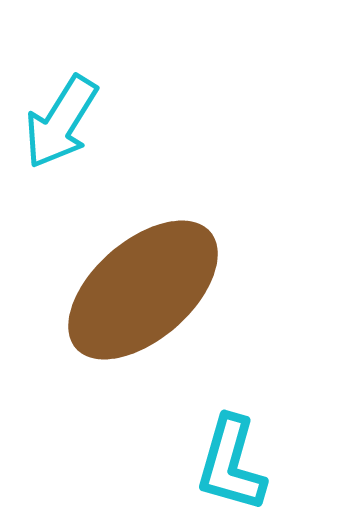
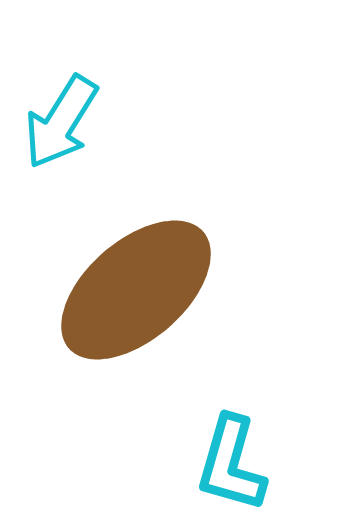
brown ellipse: moved 7 px left
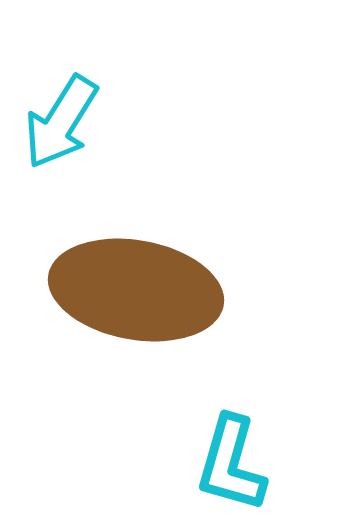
brown ellipse: rotated 51 degrees clockwise
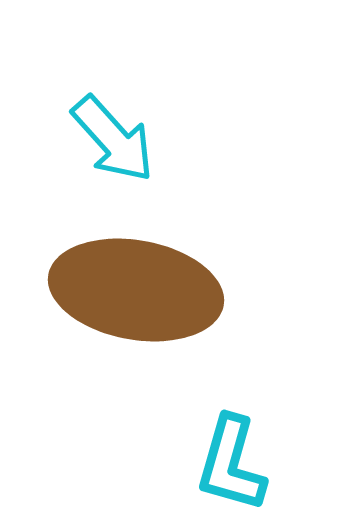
cyan arrow: moved 52 px right, 17 px down; rotated 74 degrees counterclockwise
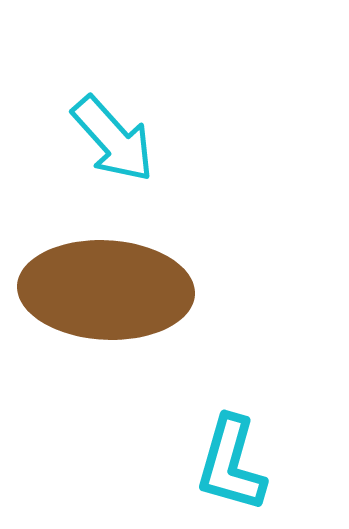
brown ellipse: moved 30 px left; rotated 7 degrees counterclockwise
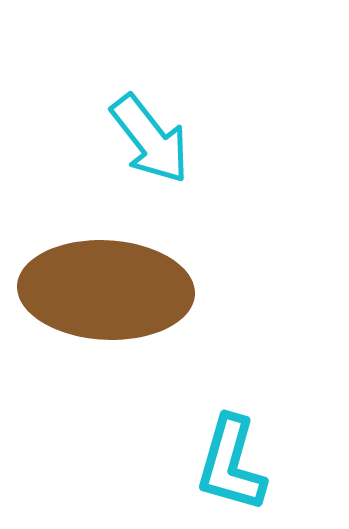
cyan arrow: moved 37 px right; rotated 4 degrees clockwise
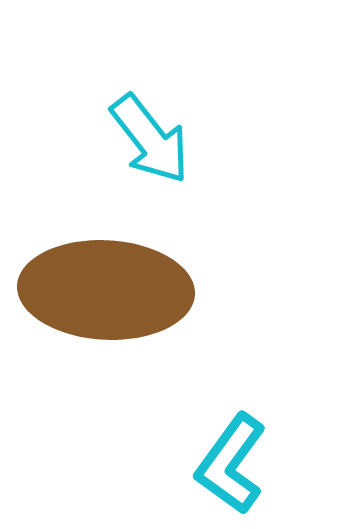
cyan L-shape: rotated 20 degrees clockwise
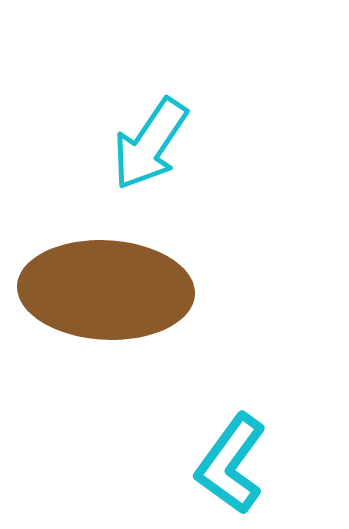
cyan arrow: moved 5 px down; rotated 72 degrees clockwise
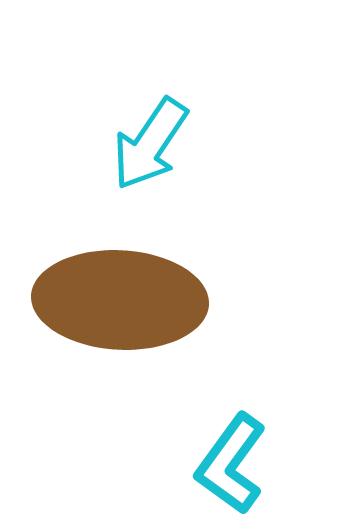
brown ellipse: moved 14 px right, 10 px down
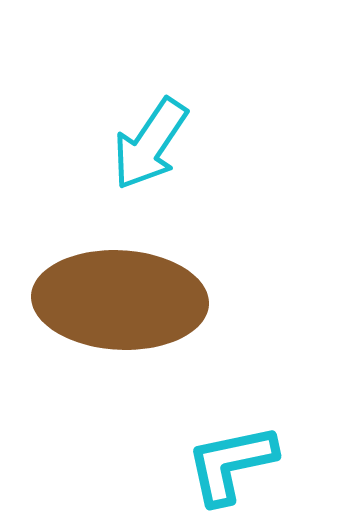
cyan L-shape: rotated 42 degrees clockwise
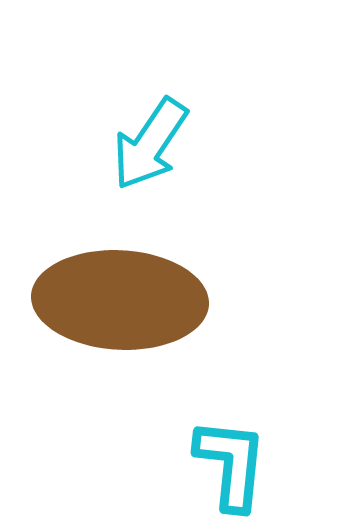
cyan L-shape: rotated 108 degrees clockwise
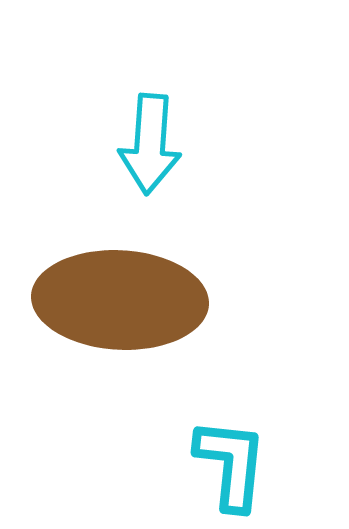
cyan arrow: rotated 30 degrees counterclockwise
